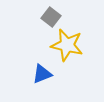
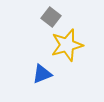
yellow star: rotated 28 degrees counterclockwise
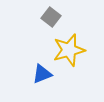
yellow star: moved 2 px right, 5 px down
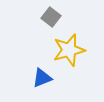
blue triangle: moved 4 px down
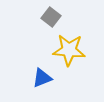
yellow star: rotated 20 degrees clockwise
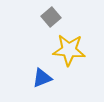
gray square: rotated 12 degrees clockwise
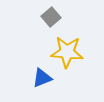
yellow star: moved 2 px left, 2 px down
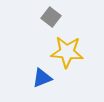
gray square: rotated 12 degrees counterclockwise
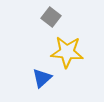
blue triangle: rotated 20 degrees counterclockwise
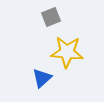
gray square: rotated 30 degrees clockwise
